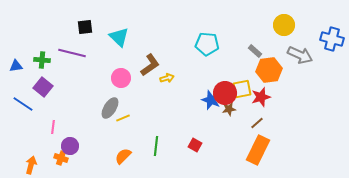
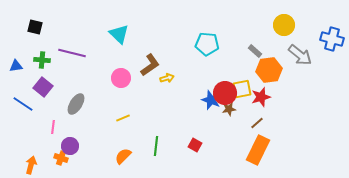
black square: moved 50 px left; rotated 21 degrees clockwise
cyan triangle: moved 3 px up
gray arrow: rotated 15 degrees clockwise
gray ellipse: moved 34 px left, 4 px up
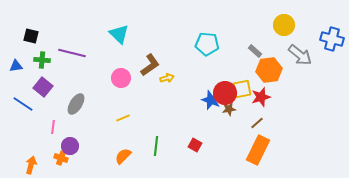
black square: moved 4 px left, 9 px down
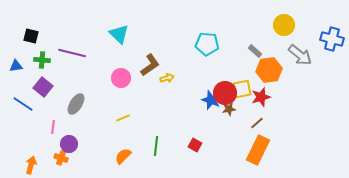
purple circle: moved 1 px left, 2 px up
